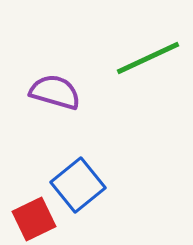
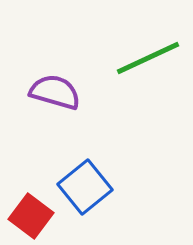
blue square: moved 7 px right, 2 px down
red square: moved 3 px left, 3 px up; rotated 27 degrees counterclockwise
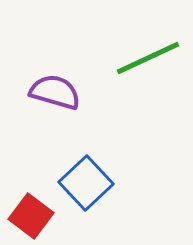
blue square: moved 1 px right, 4 px up; rotated 4 degrees counterclockwise
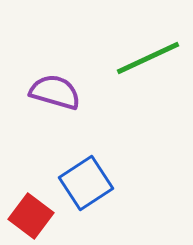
blue square: rotated 10 degrees clockwise
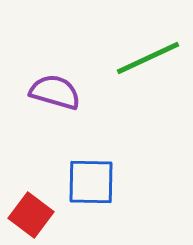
blue square: moved 5 px right, 1 px up; rotated 34 degrees clockwise
red square: moved 1 px up
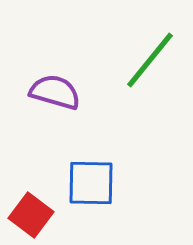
green line: moved 2 px right, 2 px down; rotated 26 degrees counterclockwise
blue square: moved 1 px down
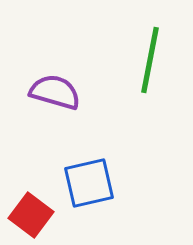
green line: rotated 28 degrees counterclockwise
blue square: moved 2 px left; rotated 14 degrees counterclockwise
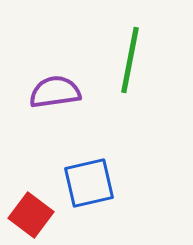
green line: moved 20 px left
purple semicircle: rotated 24 degrees counterclockwise
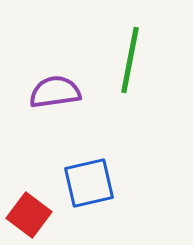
red square: moved 2 px left
